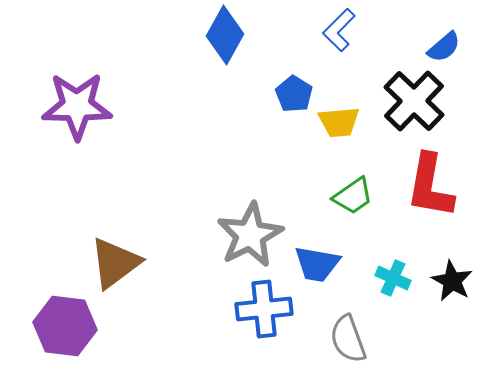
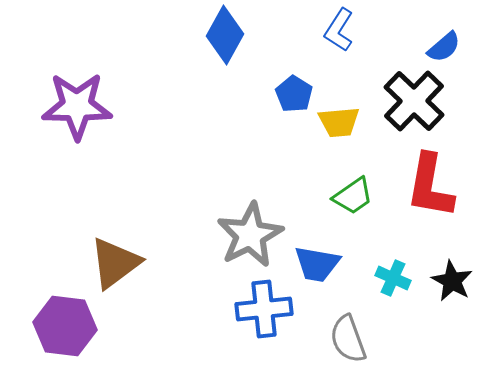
blue L-shape: rotated 12 degrees counterclockwise
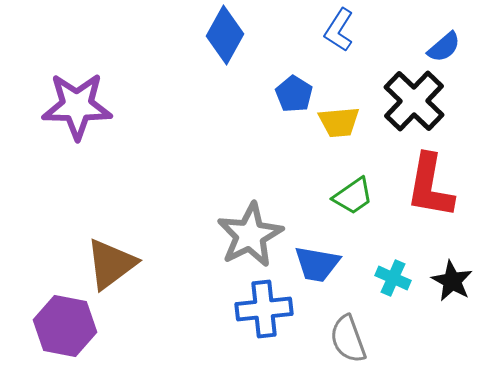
brown triangle: moved 4 px left, 1 px down
purple hexagon: rotated 4 degrees clockwise
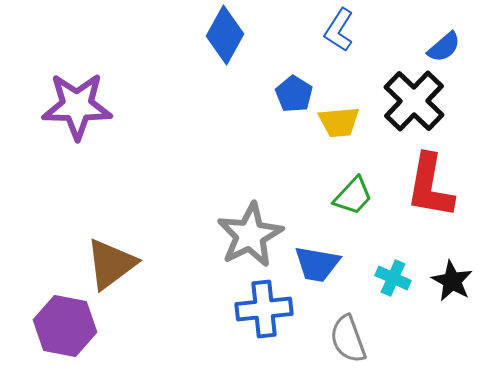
green trapezoid: rotated 12 degrees counterclockwise
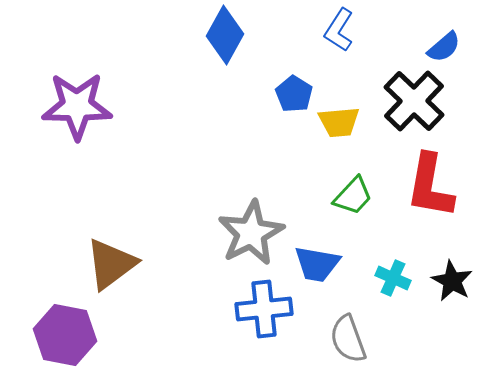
gray star: moved 1 px right, 2 px up
purple hexagon: moved 9 px down
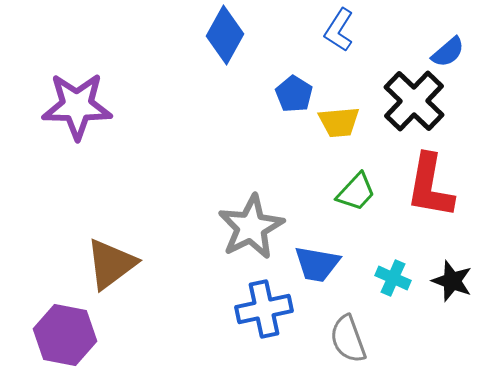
blue semicircle: moved 4 px right, 5 px down
green trapezoid: moved 3 px right, 4 px up
gray star: moved 6 px up
black star: rotated 9 degrees counterclockwise
blue cross: rotated 6 degrees counterclockwise
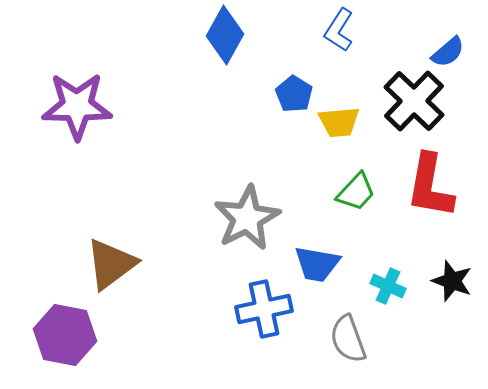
gray star: moved 4 px left, 9 px up
cyan cross: moved 5 px left, 8 px down
